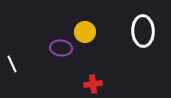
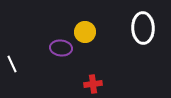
white ellipse: moved 3 px up
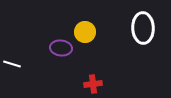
white line: rotated 48 degrees counterclockwise
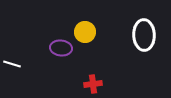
white ellipse: moved 1 px right, 7 px down
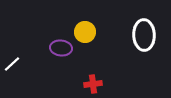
white line: rotated 60 degrees counterclockwise
